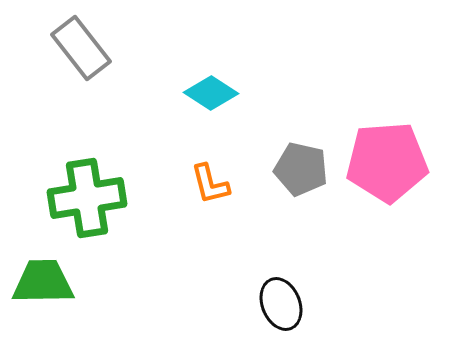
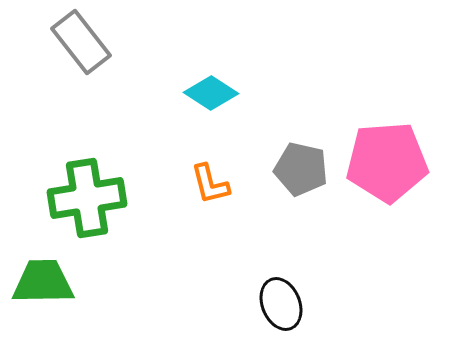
gray rectangle: moved 6 px up
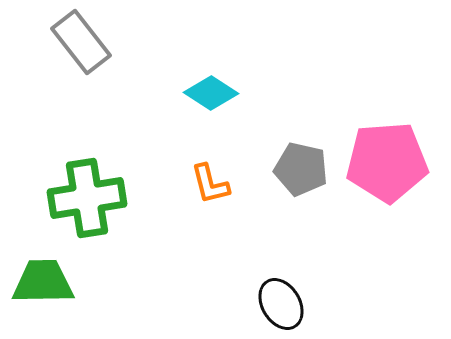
black ellipse: rotated 9 degrees counterclockwise
